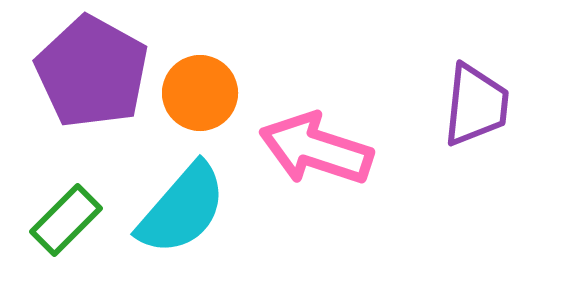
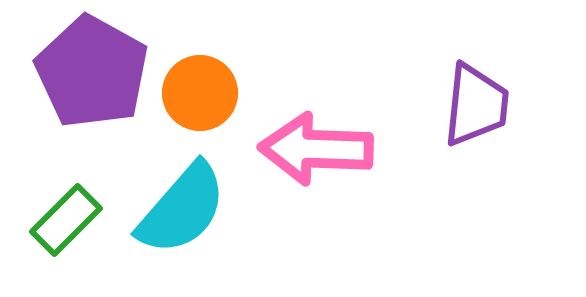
pink arrow: rotated 16 degrees counterclockwise
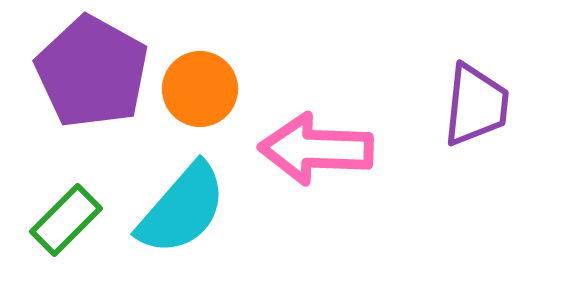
orange circle: moved 4 px up
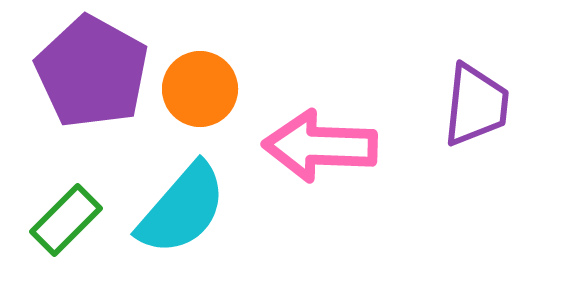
pink arrow: moved 4 px right, 3 px up
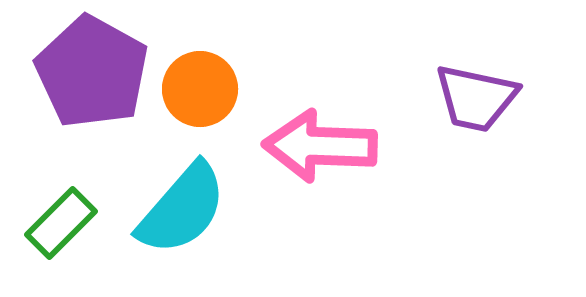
purple trapezoid: moved 7 px up; rotated 96 degrees clockwise
green rectangle: moved 5 px left, 3 px down
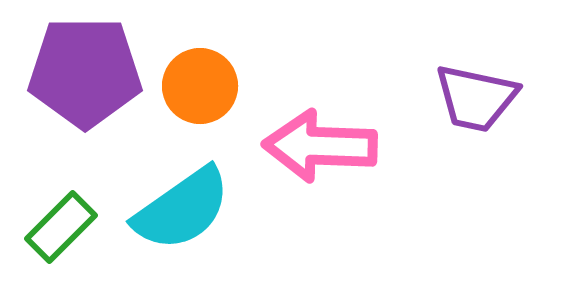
purple pentagon: moved 7 px left; rotated 29 degrees counterclockwise
orange circle: moved 3 px up
cyan semicircle: rotated 14 degrees clockwise
green rectangle: moved 4 px down
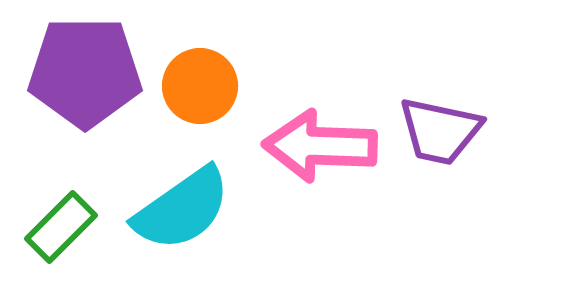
purple trapezoid: moved 36 px left, 33 px down
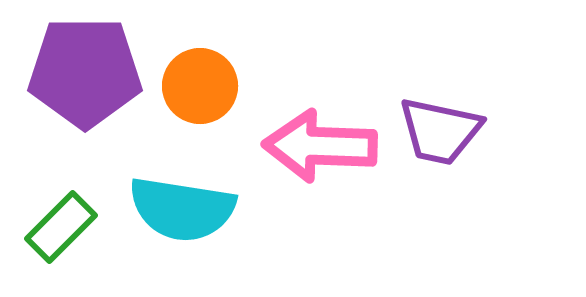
cyan semicircle: rotated 44 degrees clockwise
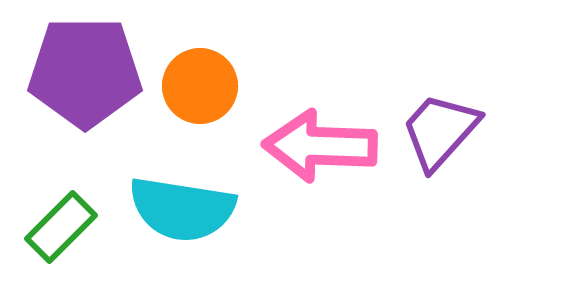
purple trapezoid: rotated 120 degrees clockwise
